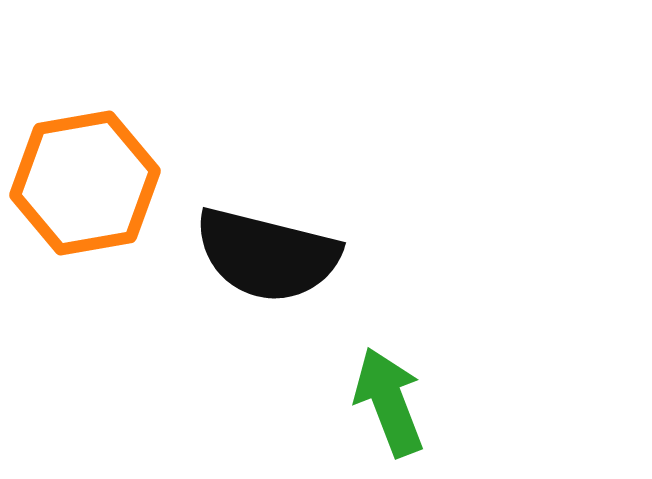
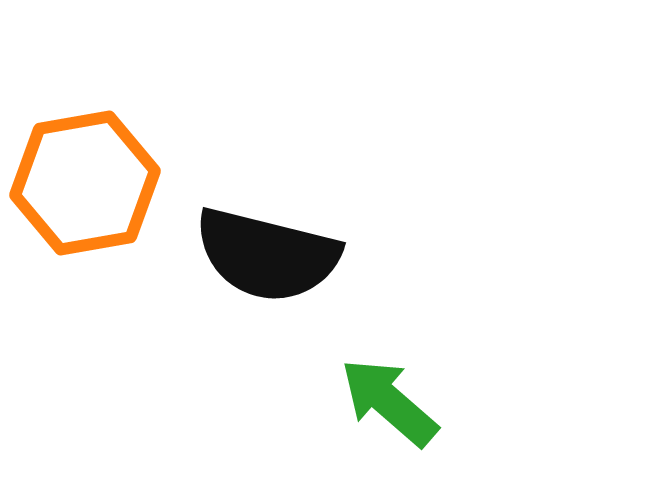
green arrow: rotated 28 degrees counterclockwise
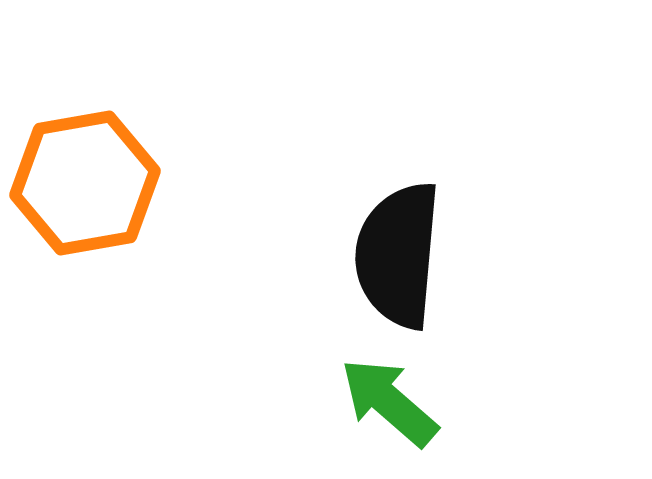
black semicircle: moved 131 px right; rotated 81 degrees clockwise
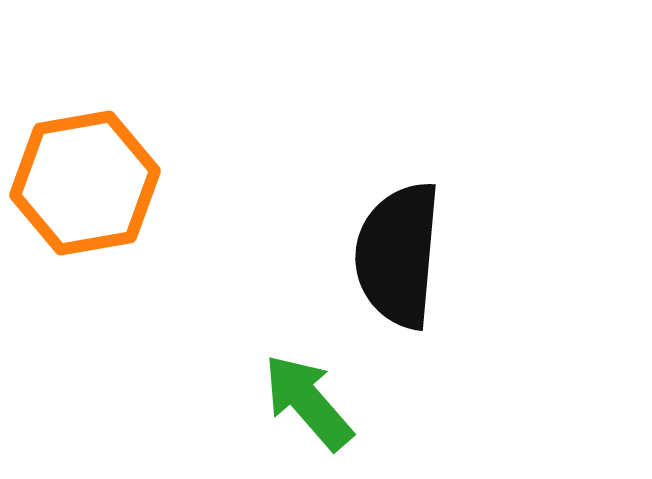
green arrow: moved 81 px left; rotated 8 degrees clockwise
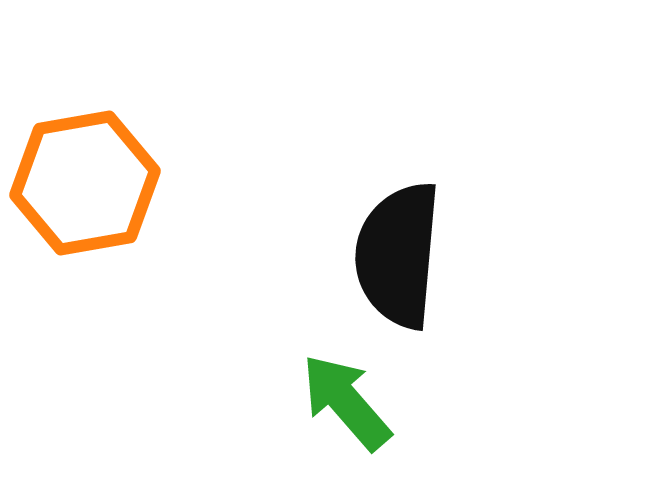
green arrow: moved 38 px right
